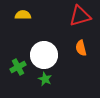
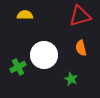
yellow semicircle: moved 2 px right
green star: moved 26 px right
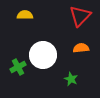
red triangle: rotated 30 degrees counterclockwise
orange semicircle: rotated 98 degrees clockwise
white circle: moved 1 px left
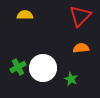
white circle: moved 13 px down
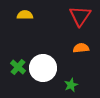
red triangle: rotated 10 degrees counterclockwise
green cross: rotated 21 degrees counterclockwise
green star: moved 6 px down; rotated 24 degrees clockwise
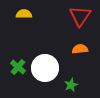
yellow semicircle: moved 1 px left, 1 px up
orange semicircle: moved 1 px left, 1 px down
white circle: moved 2 px right
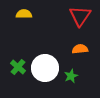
green star: moved 9 px up
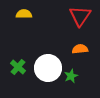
white circle: moved 3 px right
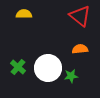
red triangle: rotated 25 degrees counterclockwise
green star: rotated 16 degrees clockwise
